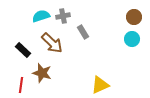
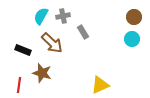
cyan semicircle: rotated 42 degrees counterclockwise
black rectangle: rotated 21 degrees counterclockwise
red line: moved 2 px left
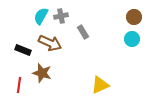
gray cross: moved 2 px left
brown arrow: moved 2 px left; rotated 20 degrees counterclockwise
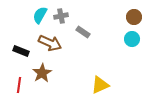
cyan semicircle: moved 1 px left, 1 px up
gray rectangle: rotated 24 degrees counterclockwise
black rectangle: moved 2 px left, 1 px down
brown star: rotated 24 degrees clockwise
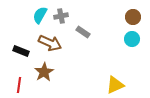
brown circle: moved 1 px left
brown star: moved 2 px right, 1 px up
yellow triangle: moved 15 px right
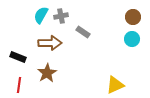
cyan semicircle: moved 1 px right
brown arrow: rotated 25 degrees counterclockwise
black rectangle: moved 3 px left, 6 px down
brown star: moved 3 px right, 1 px down
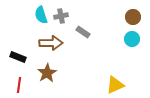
cyan semicircle: rotated 48 degrees counterclockwise
brown arrow: moved 1 px right
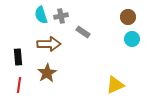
brown circle: moved 5 px left
brown arrow: moved 2 px left, 1 px down
black rectangle: rotated 63 degrees clockwise
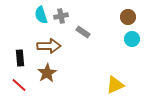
brown arrow: moved 2 px down
black rectangle: moved 2 px right, 1 px down
red line: rotated 56 degrees counterclockwise
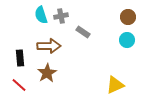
cyan circle: moved 5 px left, 1 px down
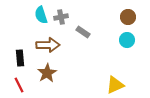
gray cross: moved 1 px down
brown arrow: moved 1 px left, 1 px up
red line: rotated 21 degrees clockwise
